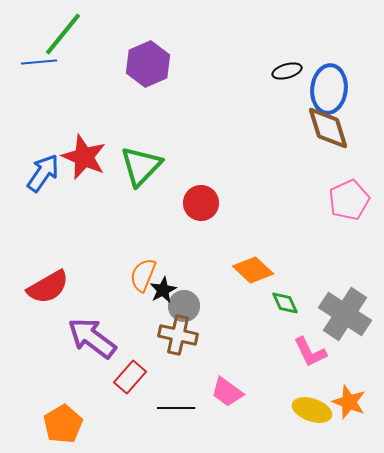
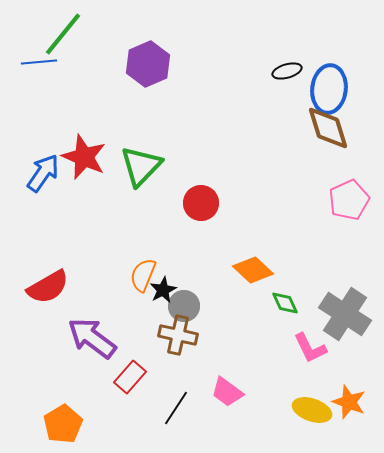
pink L-shape: moved 4 px up
black line: rotated 57 degrees counterclockwise
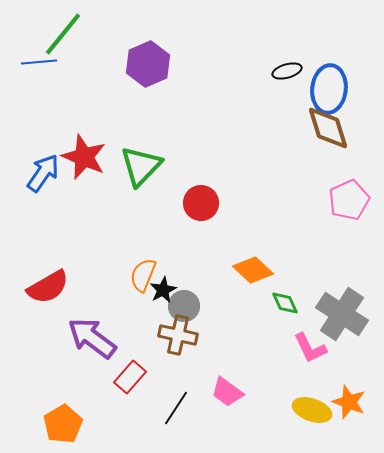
gray cross: moved 3 px left
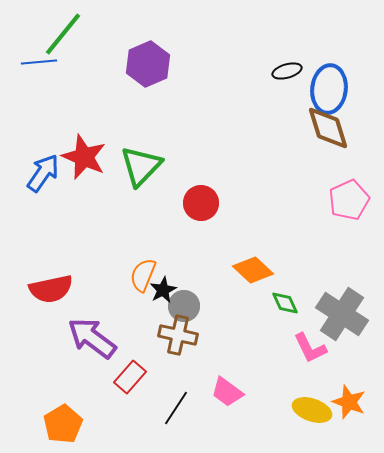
red semicircle: moved 3 px right, 2 px down; rotated 18 degrees clockwise
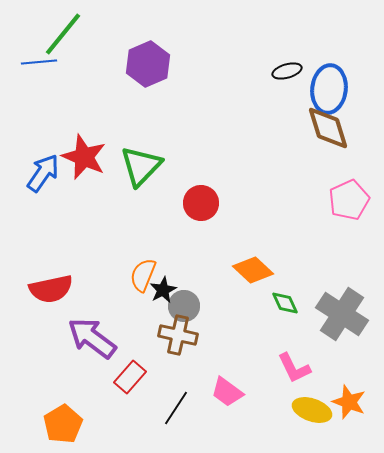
pink L-shape: moved 16 px left, 20 px down
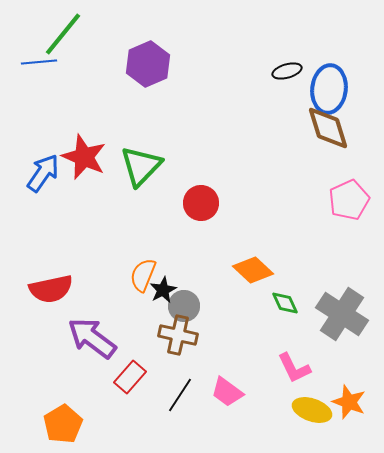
black line: moved 4 px right, 13 px up
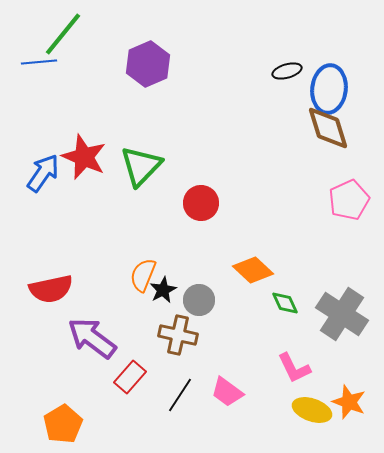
gray circle: moved 15 px right, 6 px up
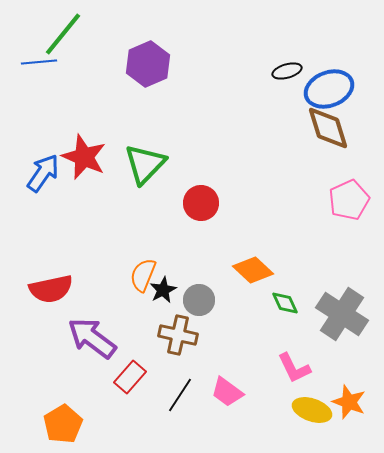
blue ellipse: rotated 63 degrees clockwise
green triangle: moved 4 px right, 2 px up
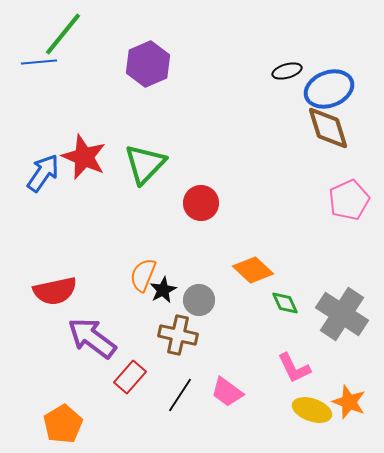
red semicircle: moved 4 px right, 2 px down
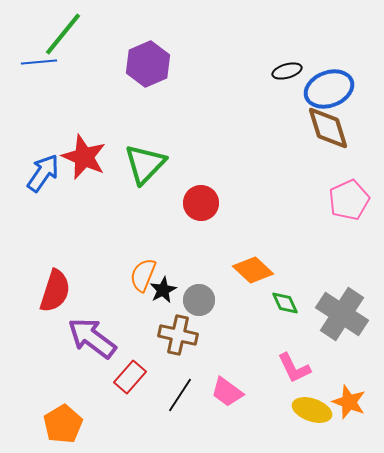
red semicircle: rotated 60 degrees counterclockwise
